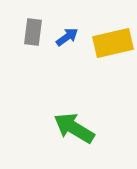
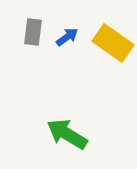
yellow rectangle: rotated 48 degrees clockwise
green arrow: moved 7 px left, 6 px down
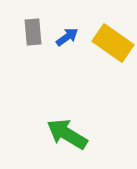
gray rectangle: rotated 12 degrees counterclockwise
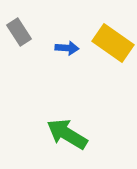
gray rectangle: moved 14 px left; rotated 28 degrees counterclockwise
blue arrow: moved 11 px down; rotated 40 degrees clockwise
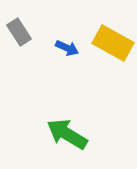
yellow rectangle: rotated 6 degrees counterclockwise
blue arrow: rotated 20 degrees clockwise
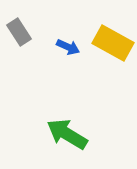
blue arrow: moved 1 px right, 1 px up
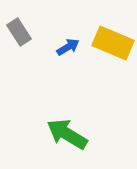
yellow rectangle: rotated 6 degrees counterclockwise
blue arrow: rotated 55 degrees counterclockwise
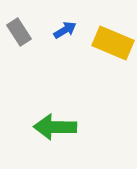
blue arrow: moved 3 px left, 17 px up
green arrow: moved 12 px left, 7 px up; rotated 30 degrees counterclockwise
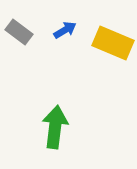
gray rectangle: rotated 20 degrees counterclockwise
green arrow: rotated 96 degrees clockwise
